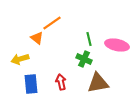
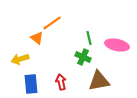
green line: moved 1 px up
green cross: moved 1 px left, 2 px up
brown triangle: moved 1 px right, 2 px up
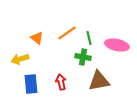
orange line: moved 15 px right, 10 px down
green cross: rotated 14 degrees counterclockwise
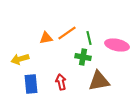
orange triangle: moved 9 px right; rotated 48 degrees counterclockwise
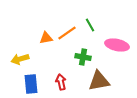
green line: moved 1 px right, 13 px up; rotated 16 degrees counterclockwise
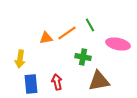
pink ellipse: moved 1 px right, 1 px up
yellow arrow: rotated 66 degrees counterclockwise
red arrow: moved 4 px left
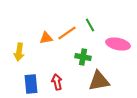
yellow arrow: moved 1 px left, 7 px up
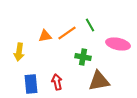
orange triangle: moved 1 px left, 2 px up
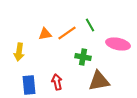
orange triangle: moved 2 px up
blue rectangle: moved 2 px left, 1 px down
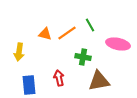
orange triangle: rotated 24 degrees clockwise
red arrow: moved 2 px right, 4 px up
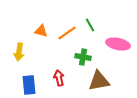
orange triangle: moved 4 px left, 3 px up
